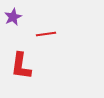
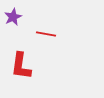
red line: rotated 18 degrees clockwise
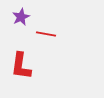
purple star: moved 8 px right
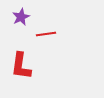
red line: rotated 18 degrees counterclockwise
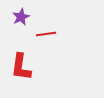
red L-shape: moved 1 px down
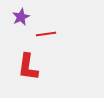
red L-shape: moved 7 px right
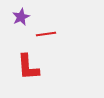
red L-shape: rotated 12 degrees counterclockwise
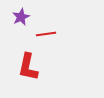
red L-shape: rotated 16 degrees clockwise
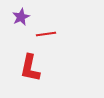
red L-shape: moved 2 px right, 1 px down
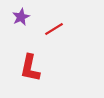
red line: moved 8 px right, 5 px up; rotated 24 degrees counterclockwise
